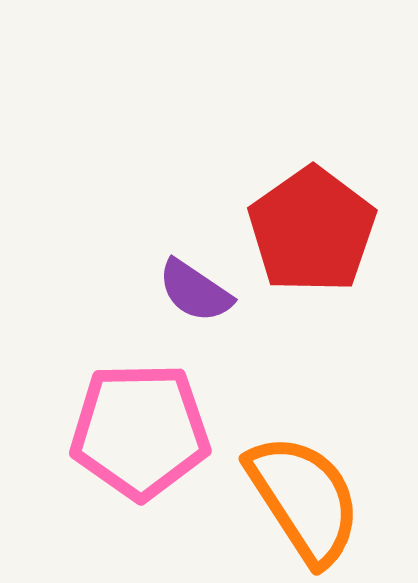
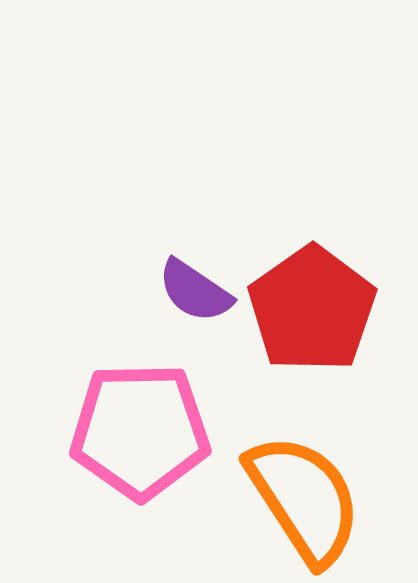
red pentagon: moved 79 px down
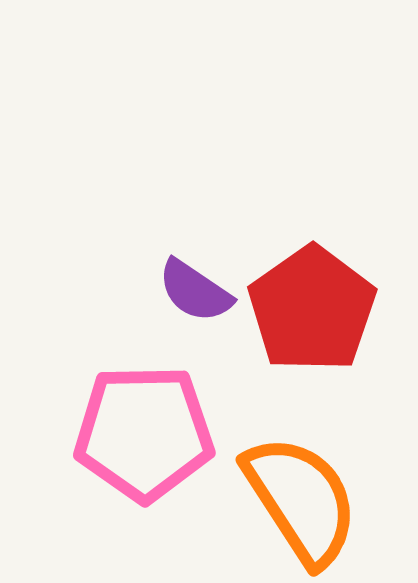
pink pentagon: moved 4 px right, 2 px down
orange semicircle: moved 3 px left, 1 px down
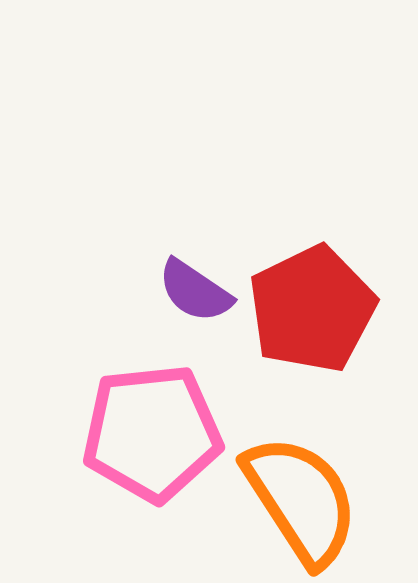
red pentagon: rotated 9 degrees clockwise
pink pentagon: moved 8 px right; rotated 5 degrees counterclockwise
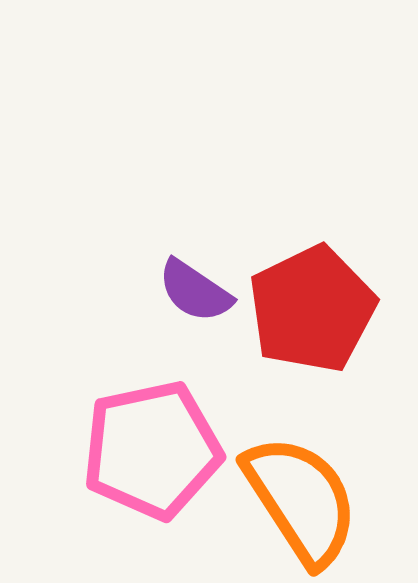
pink pentagon: moved 17 px down; rotated 6 degrees counterclockwise
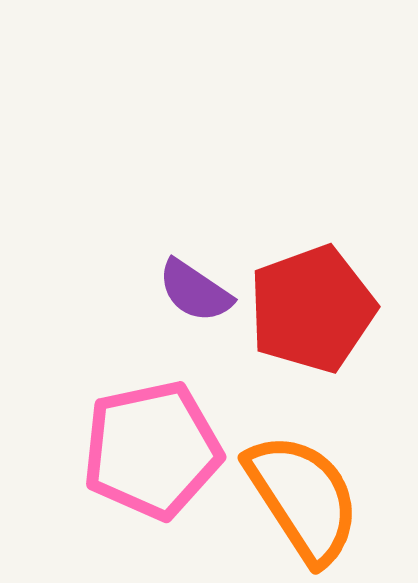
red pentagon: rotated 6 degrees clockwise
orange semicircle: moved 2 px right, 2 px up
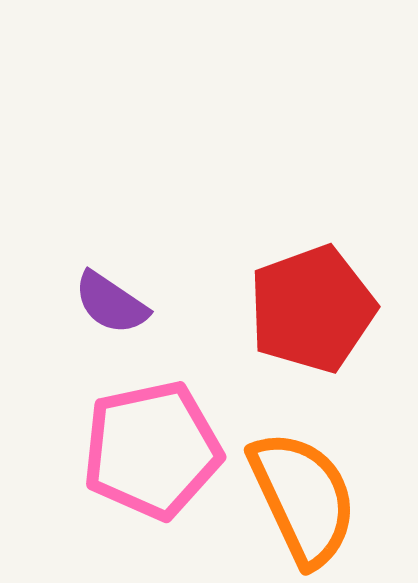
purple semicircle: moved 84 px left, 12 px down
orange semicircle: rotated 8 degrees clockwise
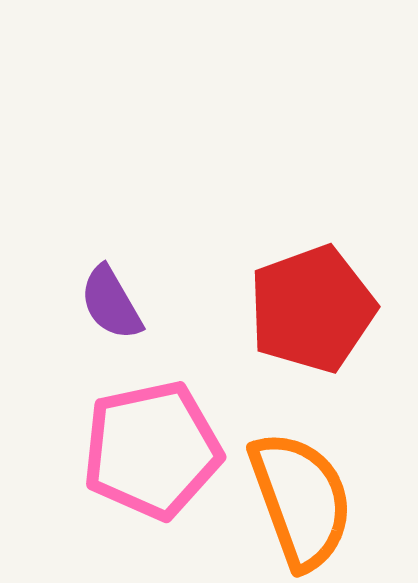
purple semicircle: rotated 26 degrees clockwise
orange semicircle: moved 2 px left, 2 px down; rotated 5 degrees clockwise
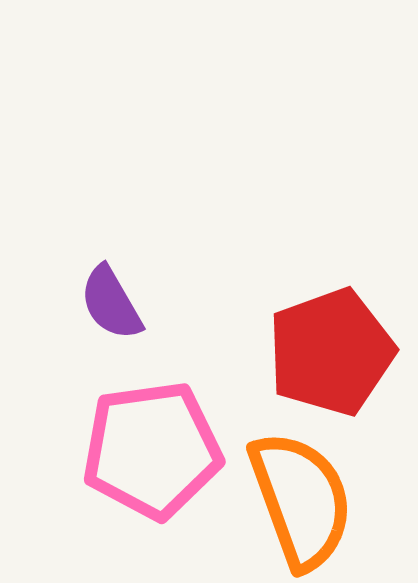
red pentagon: moved 19 px right, 43 px down
pink pentagon: rotated 4 degrees clockwise
